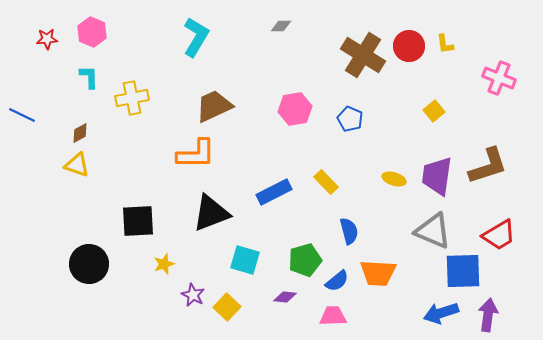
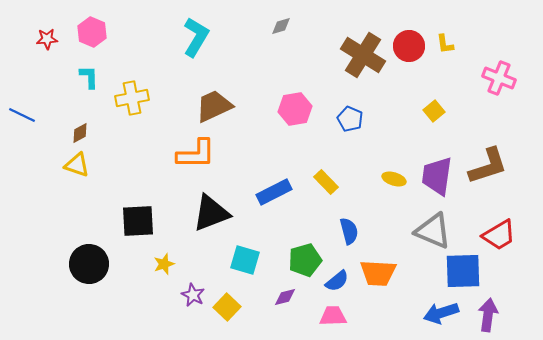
gray diamond at (281, 26): rotated 15 degrees counterclockwise
purple diamond at (285, 297): rotated 20 degrees counterclockwise
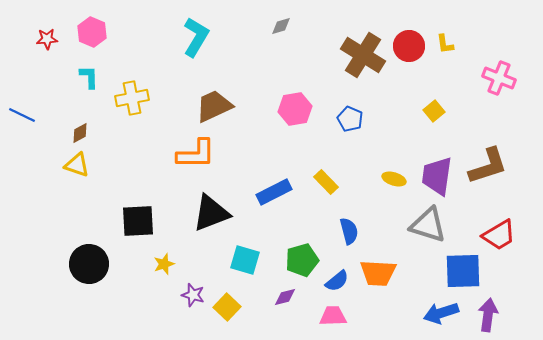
gray triangle at (433, 231): moved 5 px left, 6 px up; rotated 6 degrees counterclockwise
green pentagon at (305, 260): moved 3 px left
purple star at (193, 295): rotated 10 degrees counterclockwise
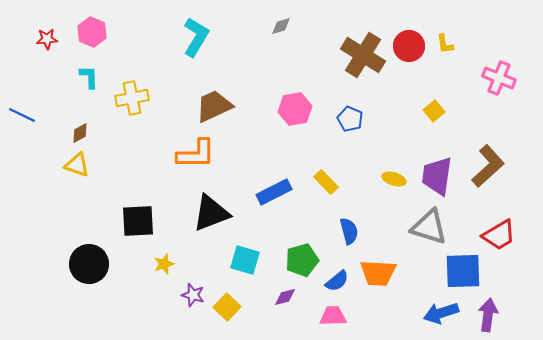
brown L-shape at (488, 166): rotated 24 degrees counterclockwise
gray triangle at (428, 225): moved 1 px right, 2 px down
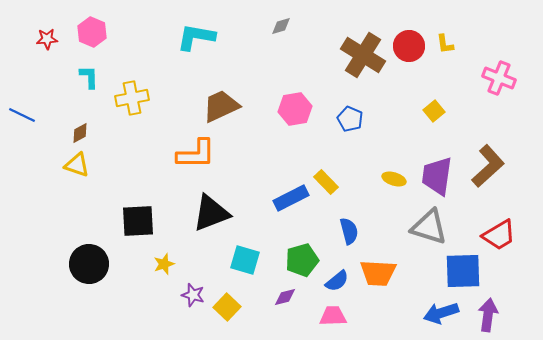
cyan L-shape at (196, 37): rotated 111 degrees counterclockwise
brown trapezoid at (214, 106): moved 7 px right
blue rectangle at (274, 192): moved 17 px right, 6 px down
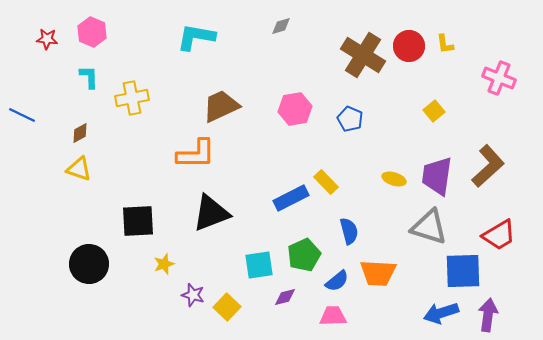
red star at (47, 39): rotated 10 degrees clockwise
yellow triangle at (77, 165): moved 2 px right, 4 px down
cyan square at (245, 260): moved 14 px right, 5 px down; rotated 24 degrees counterclockwise
green pentagon at (302, 260): moved 2 px right, 5 px up; rotated 8 degrees counterclockwise
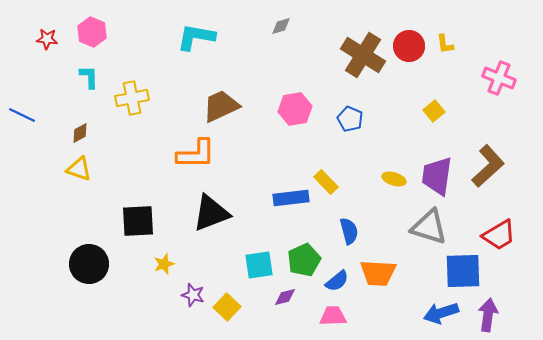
blue rectangle at (291, 198): rotated 20 degrees clockwise
green pentagon at (304, 255): moved 5 px down
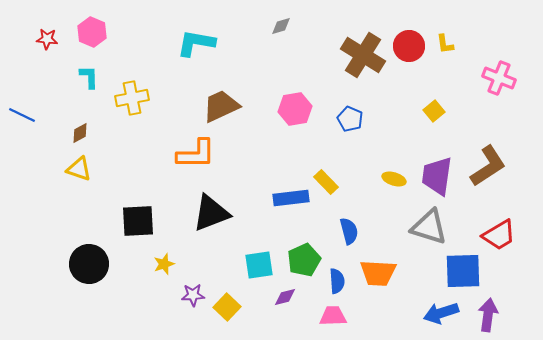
cyan L-shape at (196, 37): moved 6 px down
brown L-shape at (488, 166): rotated 9 degrees clockwise
blue semicircle at (337, 281): rotated 55 degrees counterclockwise
purple star at (193, 295): rotated 20 degrees counterclockwise
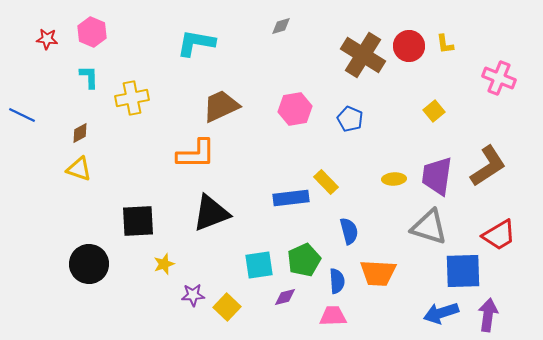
yellow ellipse at (394, 179): rotated 20 degrees counterclockwise
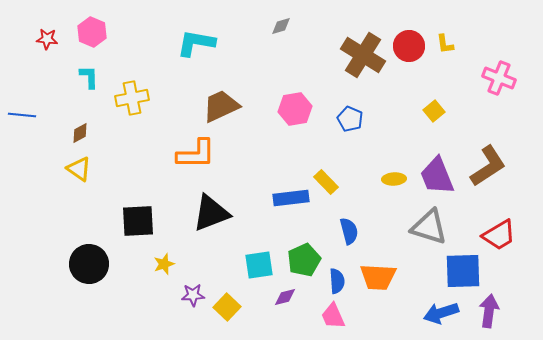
blue line at (22, 115): rotated 20 degrees counterclockwise
yellow triangle at (79, 169): rotated 16 degrees clockwise
purple trapezoid at (437, 176): rotated 30 degrees counterclockwise
orange trapezoid at (378, 273): moved 4 px down
purple arrow at (488, 315): moved 1 px right, 4 px up
pink trapezoid at (333, 316): rotated 112 degrees counterclockwise
